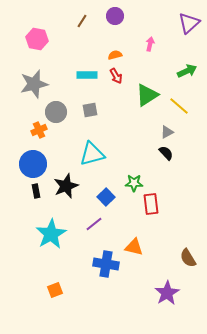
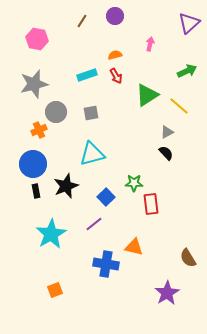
cyan rectangle: rotated 18 degrees counterclockwise
gray square: moved 1 px right, 3 px down
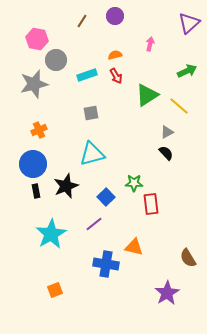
gray circle: moved 52 px up
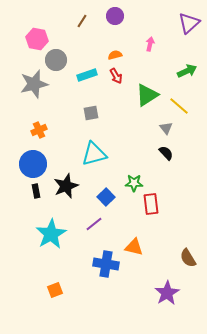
gray triangle: moved 1 px left, 4 px up; rotated 40 degrees counterclockwise
cyan triangle: moved 2 px right
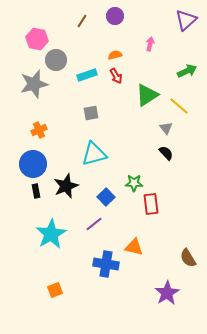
purple triangle: moved 3 px left, 3 px up
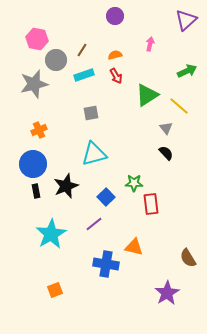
brown line: moved 29 px down
cyan rectangle: moved 3 px left
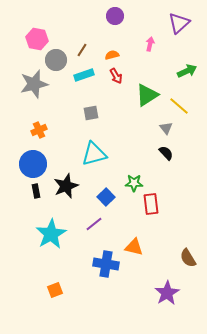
purple triangle: moved 7 px left, 3 px down
orange semicircle: moved 3 px left
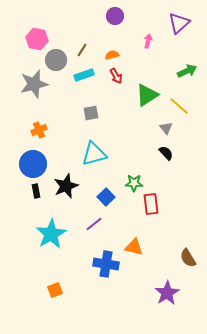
pink arrow: moved 2 px left, 3 px up
